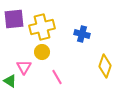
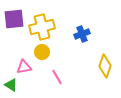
blue cross: rotated 35 degrees counterclockwise
pink triangle: rotated 49 degrees clockwise
green triangle: moved 1 px right, 4 px down
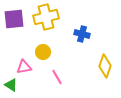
yellow cross: moved 4 px right, 10 px up
blue cross: rotated 35 degrees clockwise
yellow circle: moved 1 px right
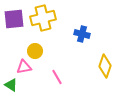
yellow cross: moved 3 px left, 1 px down
yellow circle: moved 8 px left, 1 px up
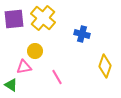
yellow cross: rotated 35 degrees counterclockwise
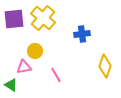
blue cross: rotated 21 degrees counterclockwise
pink line: moved 1 px left, 2 px up
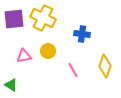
yellow cross: rotated 15 degrees counterclockwise
blue cross: rotated 14 degrees clockwise
yellow circle: moved 13 px right
pink triangle: moved 11 px up
pink line: moved 17 px right, 5 px up
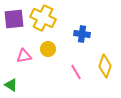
yellow circle: moved 2 px up
pink line: moved 3 px right, 2 px down
